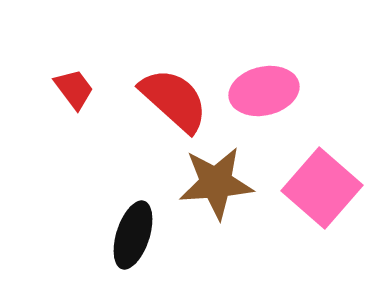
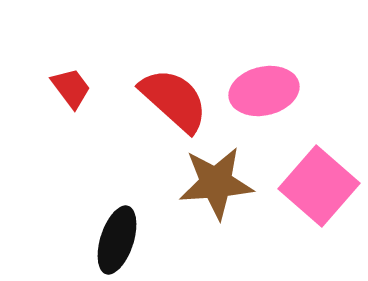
red trapezoid: moved 3 px left, 1 px up
pink square: moved 3 px left, 2 px up
black ellipse: moved 16 px left, 5 px down
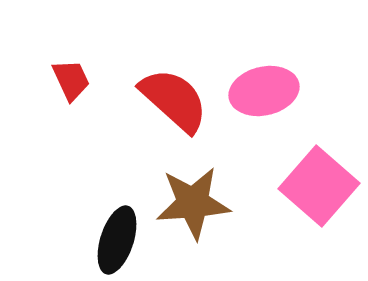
red trapezoid: moved 8 px up; rotated 12 degrees clockwise
brown star: moved 23 px left, 20 px down
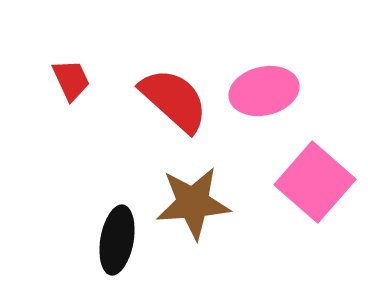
pink square: moved 4 px left, 4 px up
black ellipse: rotated 8 degrees counterclockwise
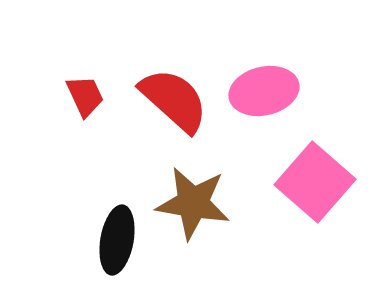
red trapezoid: moved 14 px right, 16 px down
brown star: rotated 14 degrees clockwise
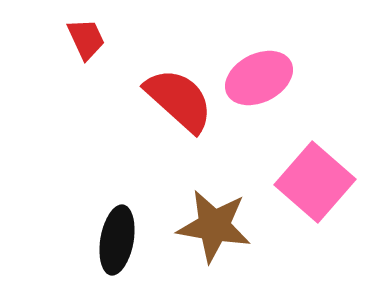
pink ellipse: moved 5 px left, 13 px up; rotated 14 degrees counterclockwise
red trapezoid: moved 1 px right, 57 px up
red semicircle: moved 5 px right
brown star: moved 21 px right, 23 px down
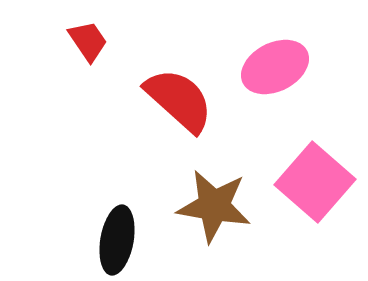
red trapezoid: moved 2 px right, 2 px down; rotated 9 degrees counterclockwise
pink ellipse: moved 16 px right, 11 px up
brown star: moved 20 px up
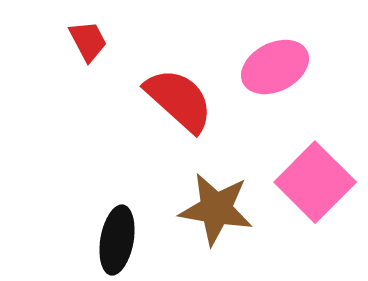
red trapezoid: rotated 6 degrees clockwise
pink square: rotated 4 degrees clockwise
brown star: moved 2 px right, 3 px down
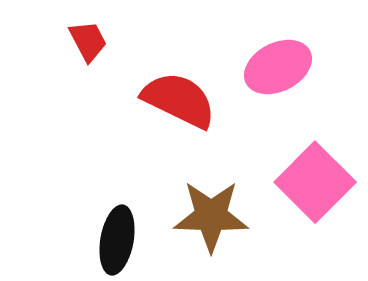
pink ellipse: moved 3 px right
red semicircle: rotated 16 degrees counterclockwise
brown star: moved 5 px left, 7 px down; rotated 8 degrees counterclockwise
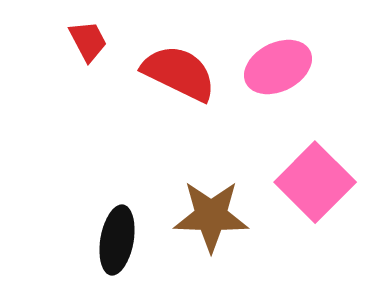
red semicircle: moved 27 px up
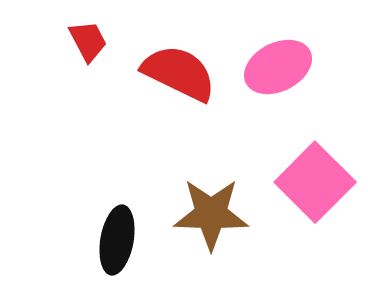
brown star: moved 2 px up
